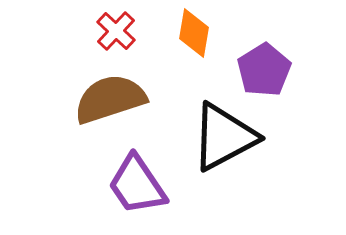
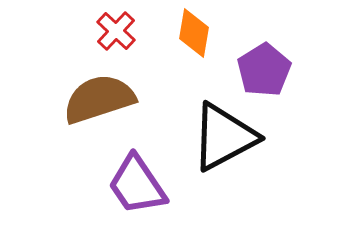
brown semicircle: moved 11 px left
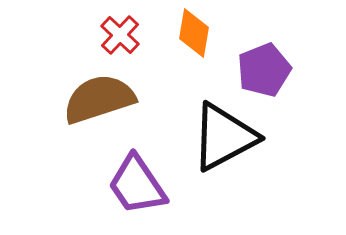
red cross: moved 4 px right, 4 px down
purple pentagon: rotated 10 degrees clockwise
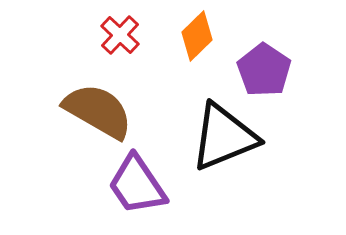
orange diamond: moved 3 px right, 3 px down; rotated 36 degrees clockwise
purple pentagon: rotated 16 degrees counterclockwise
brown semicircle: moved 1 px left, 12 px down; rotated 48 degrees clockwise
black triangle: rotated 6 degrees clockwise
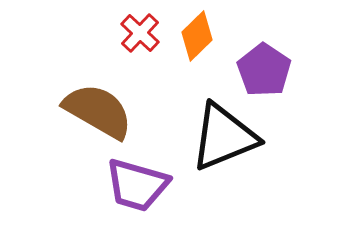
red cross: moved 20 px right, 2 px up
purple trapezoid: rotated 40 degrees counterclockwise
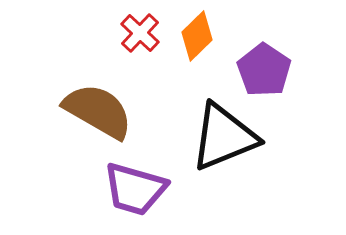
purple trapezoid: moved 2 px left, 4 px down
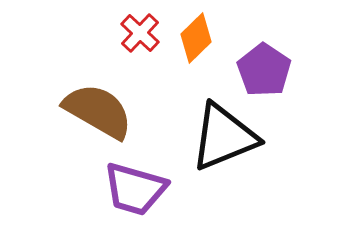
orange diamond: moved 1 px left, 2 px down
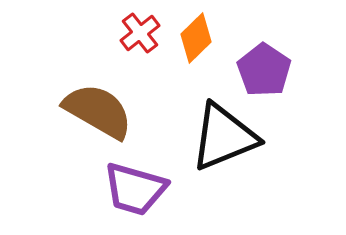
red cross: rotated 9 degrees clockwise
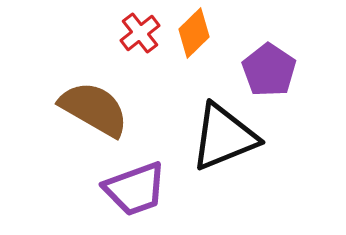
orange diamond: moved 2 px left, 5 px up
purple pentagon: moved 5 px right
brown semicircle: moved 4 px left, 2 px up
purple trapezoid: rotated 36 degrees counterclockwise
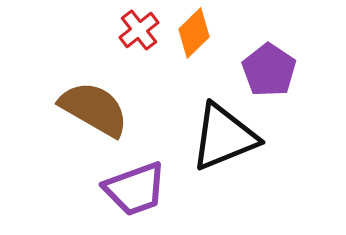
red cross: moved 1 px left, 3 px up
